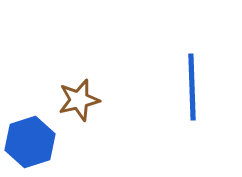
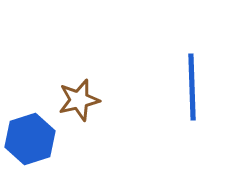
blue hexagon: moved 3 px up
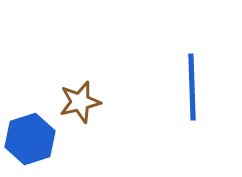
brown star: moved 1 px right, 2 px down
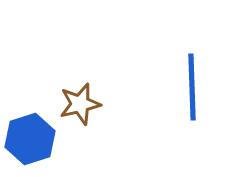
brown star: moved 2 px down
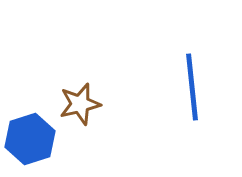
blue line: rotated 4 degrees counterclockwise
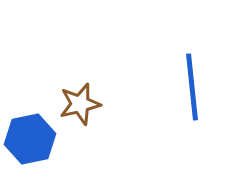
blue hexagon: rotated 6 degrees clockwise
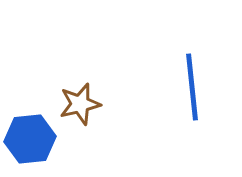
blue hexagon: rotated 6 degrees clockwise
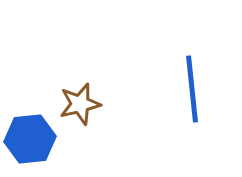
blue line: moved 2 px down
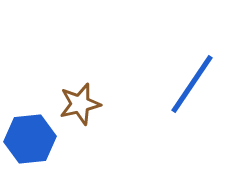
blue line: moved 5 px up; rotated 40 degrees clockwise
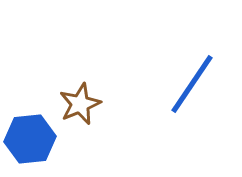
brown star: rotated 9 degrees counterclockwise
